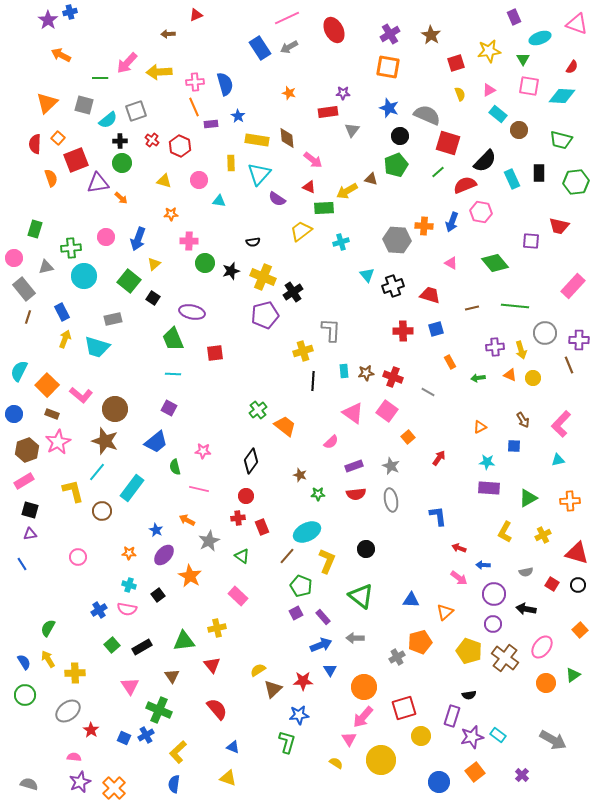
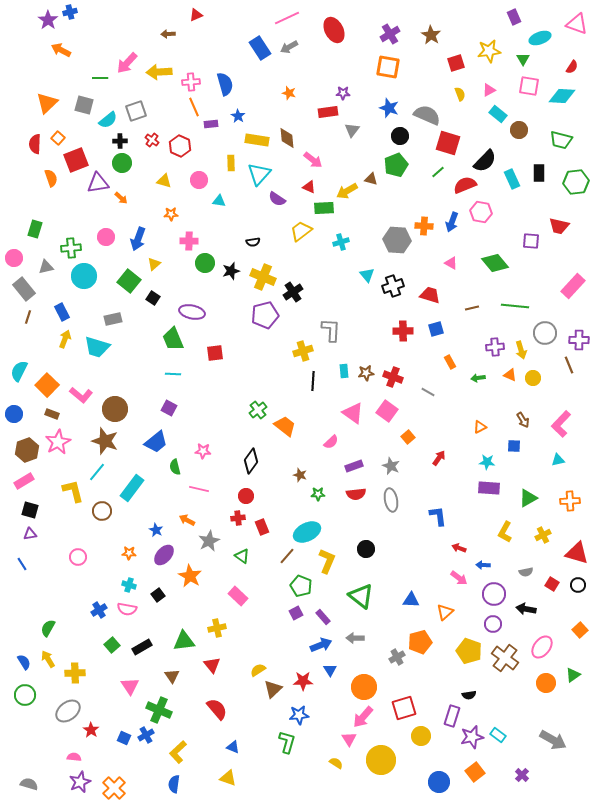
orange arrow at (61, 55): moved 5 px up
pink cross at (195, 82): moved 4 px left
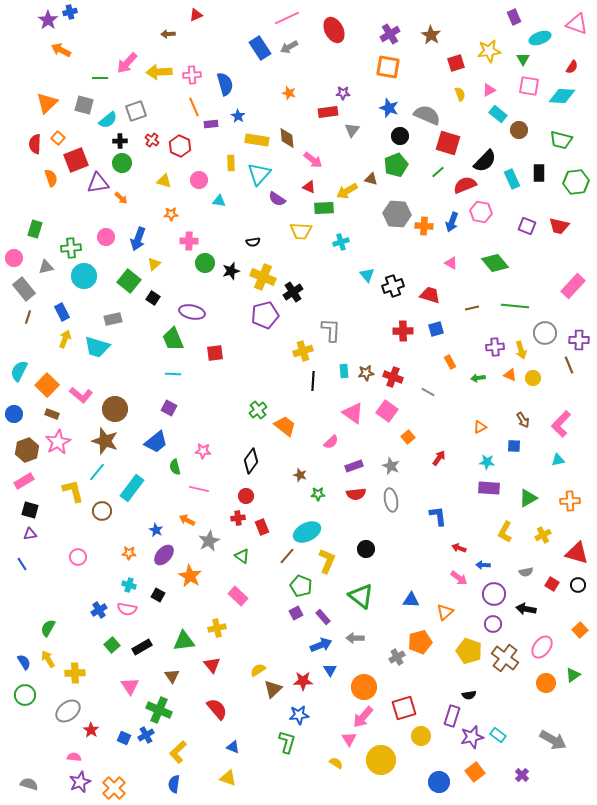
pink cross at (191, 82): moved 1 px right, 7 px up
yellow trapezoid at (301, 231): rotated 140 degrees counterclockwise
gray hexagon at (397, 240): moved 26 px up
purple square at (531, 241): moved 4 px left, 15 px up; rotated 18 degrees clockwise
black square at (158, 595): rotated 24 degrees counterclockwise
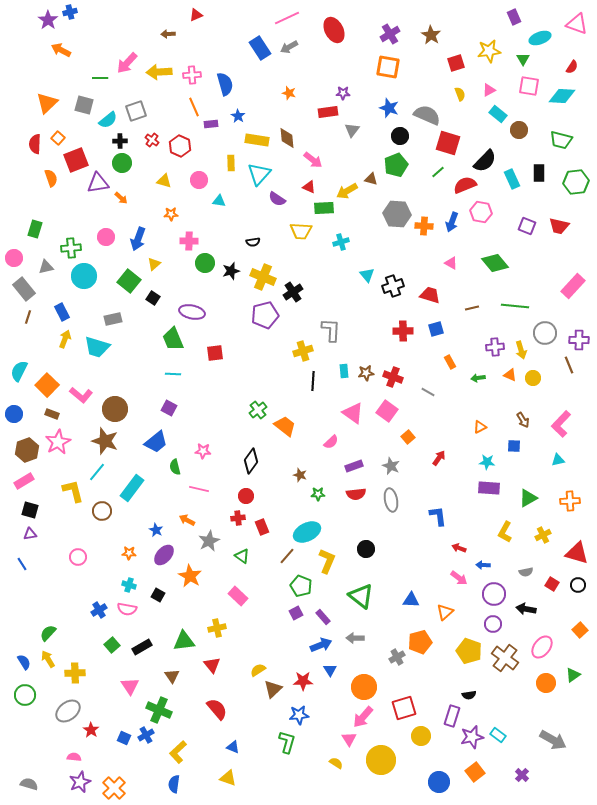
green semicircle at (48, 628): moved 5 px down; rotated 12 degrees clockwise
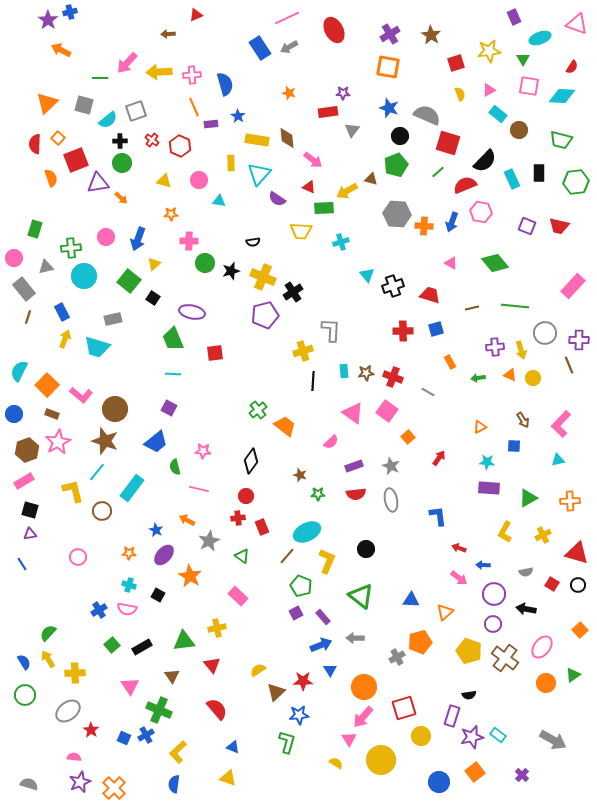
brown triangle at (273, 689): moved 3 px right, 3 px down
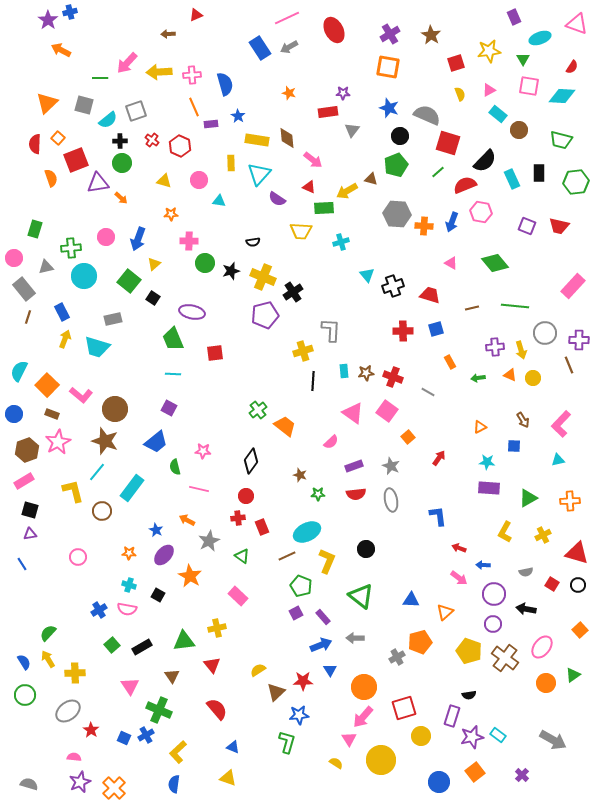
brown line at (287, 556): rotated 24 degrees clockwise
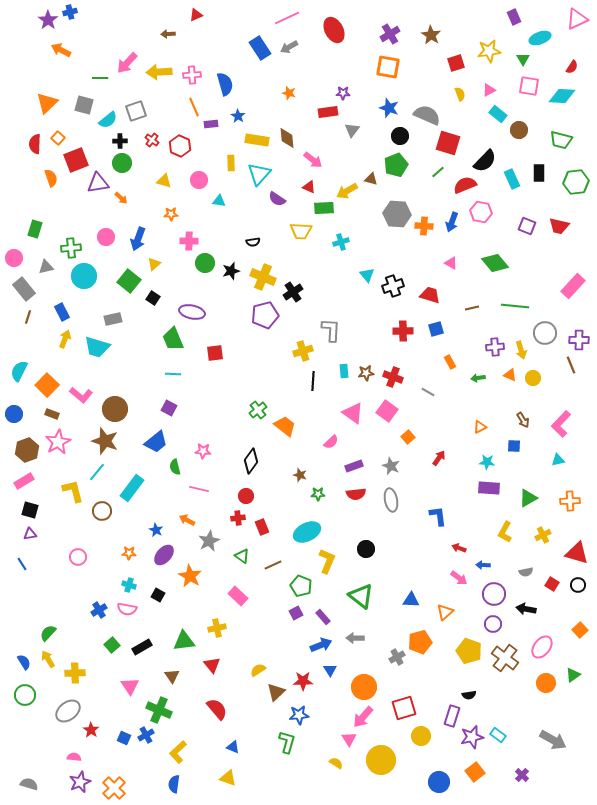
pink triangle at (577, 24): moved 5 px up; rotated 45 degrees counterclockwise
brown line at (569, 365): moved 2 px right
brown line at (287, 556): moved 14 px left, 9 px down
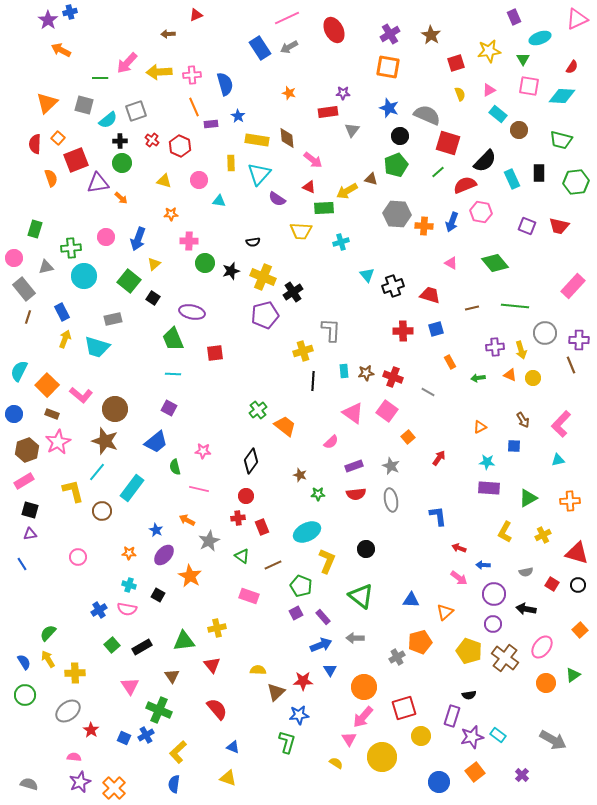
pink rectangle at (238, 596): moved 11 px right; rotated 24 degrees counterclockwise
yellow semicircle at (258, 670): rotated 35 degrees clockwise
yellow circle at (381, 760): moved 1 px right, 3 px up
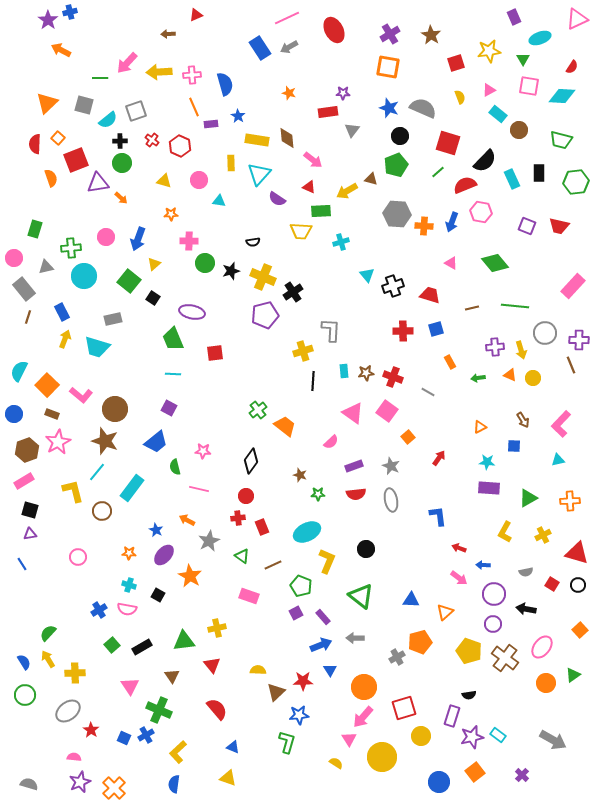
yellow semicircle at (460, 94): moved 3 px down
gray semicircle at (427, 115): moved 4 px left, 7 px up
green rectangle at (324, 208): moved 3 px left, 3 px down
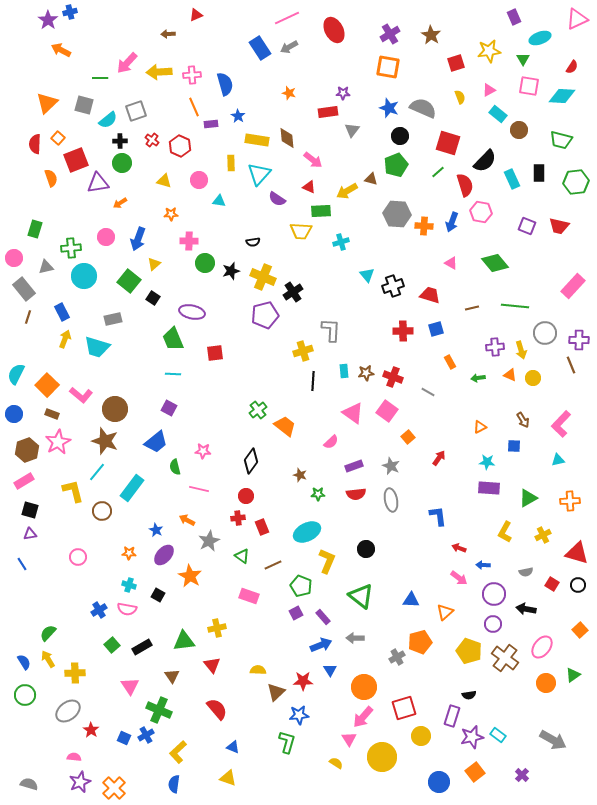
red semicircle at (465, 185): rotated 95 degrees clockwise
orange arrow at (121, 198): moved 1 px left, 5 px down; rotated 104 degrees clockwise
cyan semicircle at (19, 371): moved 3 px left, 3 px down
